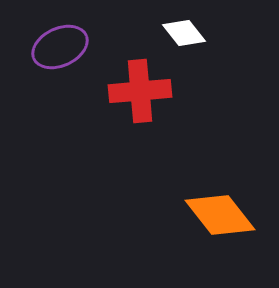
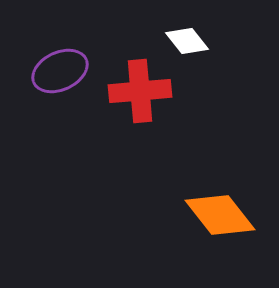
white diamond: moved 3 px right, 8 px down
purple ellipse: moved 24 px down
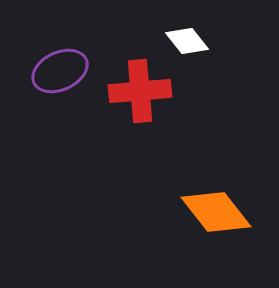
orange diamond: moved 4 px left, 3 px up
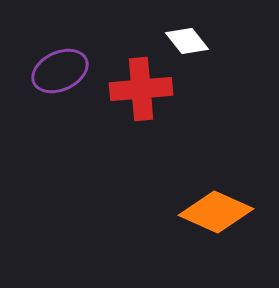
red cross: moved 1 px right, 2 px up
orange diamond: rotated 28 degrees counterclockwise
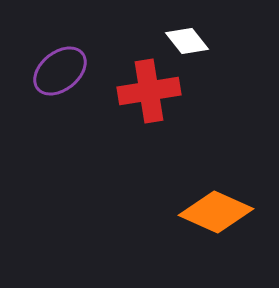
purple ellipse: rotated 14 degrees counterclockwise
red cross: moved 8 px right, 2 px down; rotated 4 degrees counterclockwise
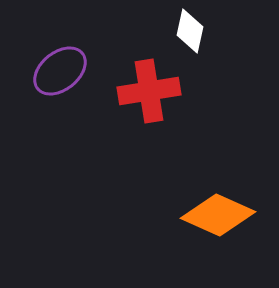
white diamond: moved 3 px right, 10 px up; rotated 51 degrees clockwise
orange diamond: moved 2 px right, 3 px down
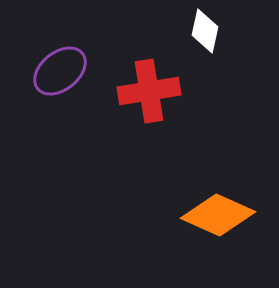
white diamond: moved 15 px right
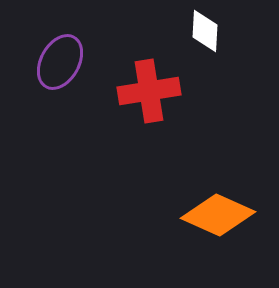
white diamond: rotated 9 degrees counterclockwise
purple ellipse: moved 9 px up; rotated 22 degrees counterclockwise
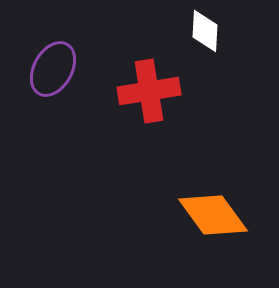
purple ellipse: moved 7 px left, 7 px down
orange diamond: moved 5 px left; rotated 30 degrees clockwise
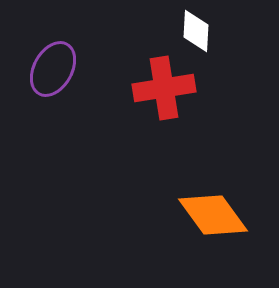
white diamond: moved 9 px left
red cross: moved 15 px right, 3 px up
